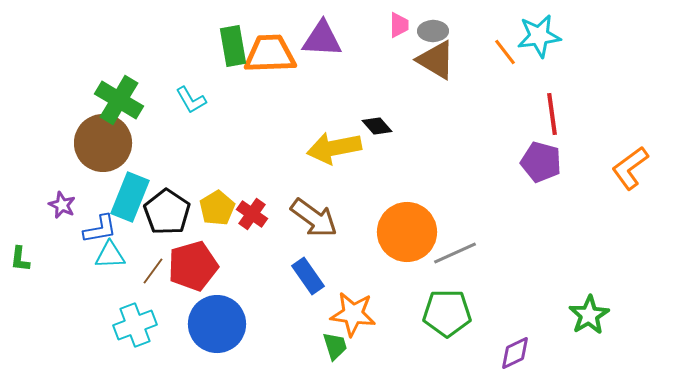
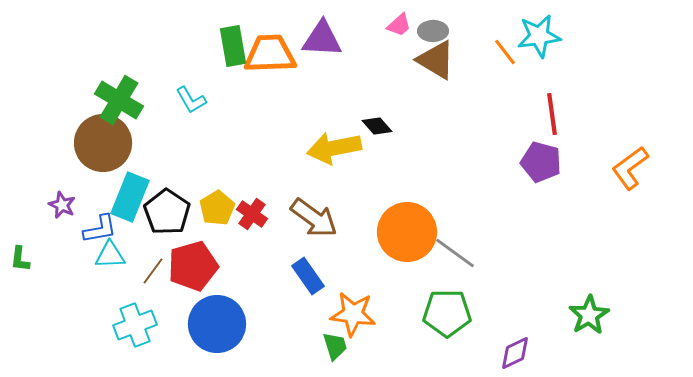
pink trapezoid: rotated 48 degrees clockwise
gray line: rotated 60 degrees clockwise
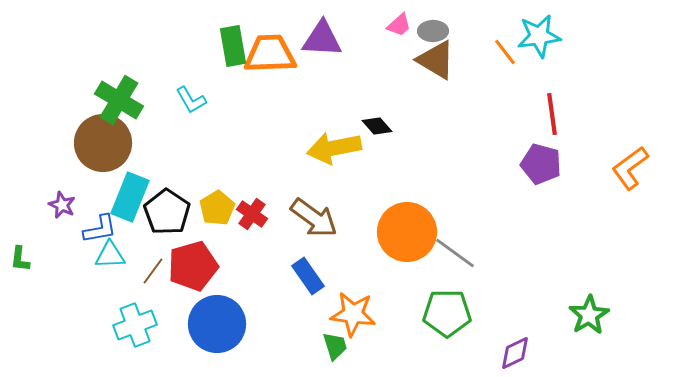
purple pentagon: moved 2 px down
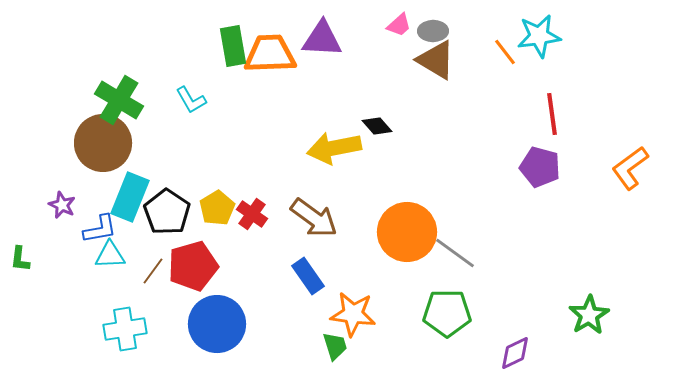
purple pentagon: moved 1 px left, 3 px down
cyan cross: moved 10 px left, 4 px down; rotated 12 degrees clockwise
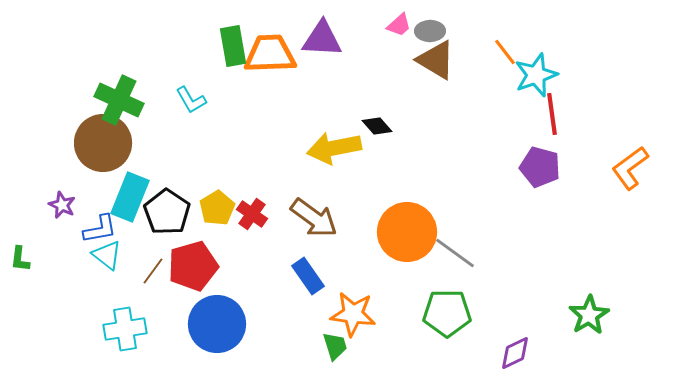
gray ellipse: moved 3 px left
cyan star: moved 3 px left, 39 px down; rotated 12 degrees counterclockwise
green cross: rotated 6 degrees counterclockwise
cyan triangle: moved 3 px left; rotated 40 degrees clockwise
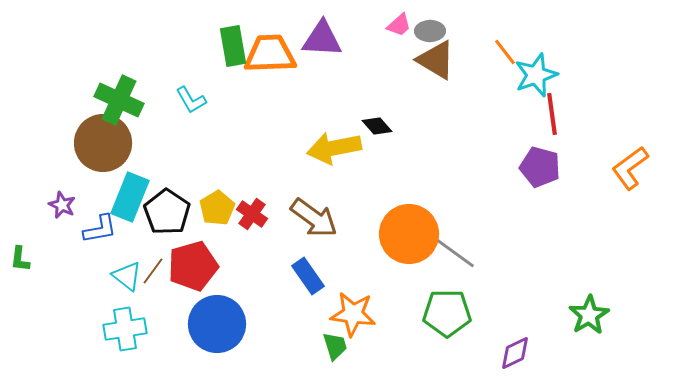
orange circle: moved 2 px right, 2 px down
cyan triangle: moved 20 px right, 21 px down
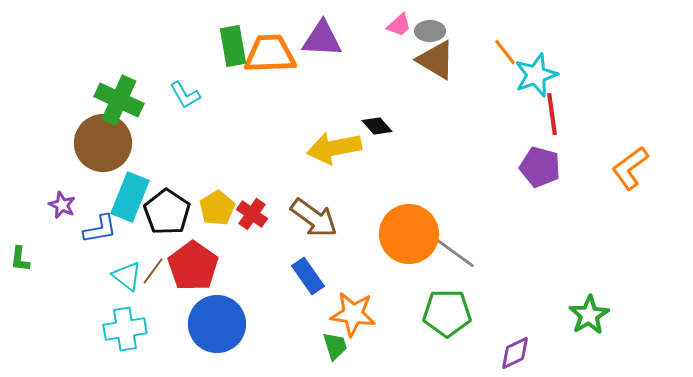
cyan L-shape: moved 6 px left, 5 px up
red pentagon: rotated 21 degrees counterclockwise
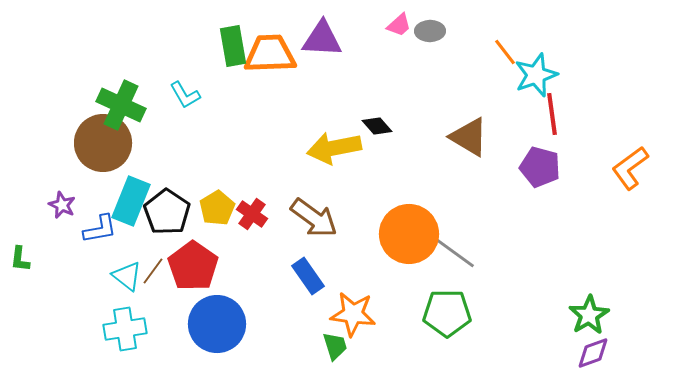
brown triangle: moved 33 px right, 77 px down
green cross: moved 2 px right, 5 px down
cyan rectangle: moved 1 px right, 4 px down
purple diamond: moved 78 px right; rotated 6 degrees clockwise
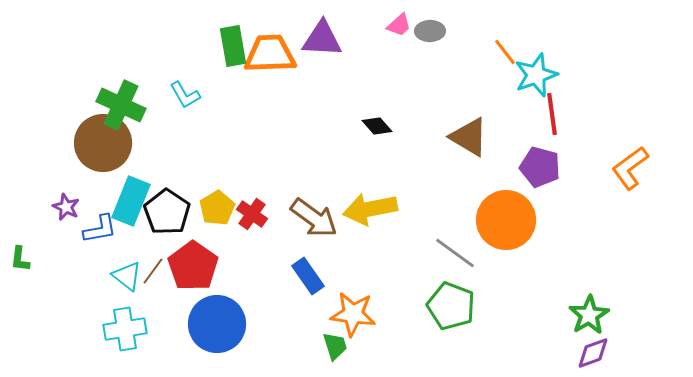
yellow arrow: moved 36 px right, 61 px down
purple star: moved 4 px right, 2 px down
orange circle: moved 97 px right, 14 px up
green pentagon: moved 4 px right, 7 px up; rotated 21 degrees clockwise
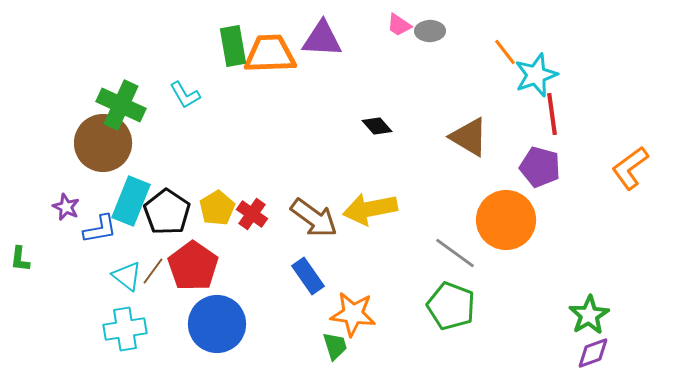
pink trapezoid: rotated 76 degrees clockwise
